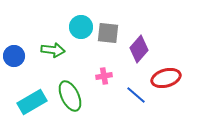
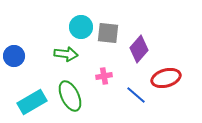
green arrow: moved 13 px right, 4 px down
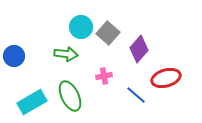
gray square: rotated 35 degrees clockwise
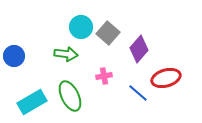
blue line: moved 2 px right, 2 px up
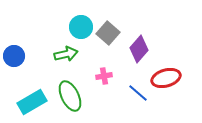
green arrow: rotated 20 degrees counterclockwise
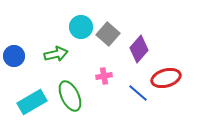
gray square: moved 1 px down
green arrow: moved 10 px left
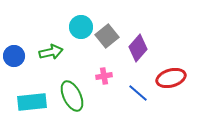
gray square: moved 1 px left, 2 px down; rotated 10 degrees clockwise
purple diamond: moved 1 px left, 1 px up
green arrow: moved 5 px left, 2 px up
red ellipse: moved 5 px right
green ellipse: moved 2 px right
cyan rectangle: rotated 24 degrees clockwise
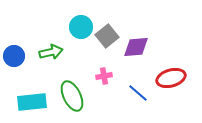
purple diamond: moved 2 px left, 1 px up; rotated 44 degrees clockwise
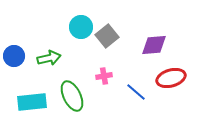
purple diamond: moved 18 px right, 2 px up
green arrow: moved 2 px left, 6 px down
blue line: moved 2 px left, 1 px up
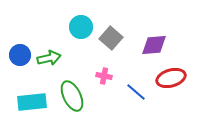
gray square: moved 4 px right, 2 px down; rotated 10 degrees counterclockwise
blue circle: moved 6 px right, 1 px up
pink cross: rotated 21 degrees clockwise
